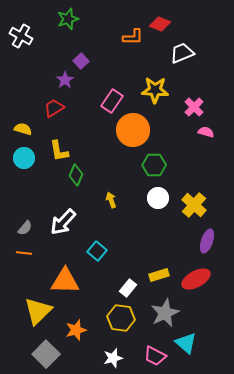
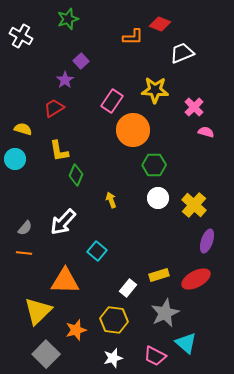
cyan circle: moved 9 px left, 1 px down
yellow hexagon: moved 7 px left, 2 px down
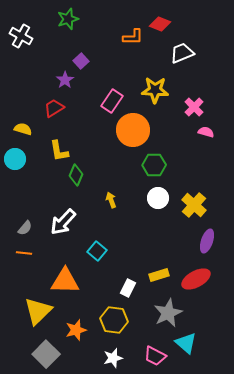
white rectangle: rotated 12 degrees counterclockwise
gray star: moved 3 px right
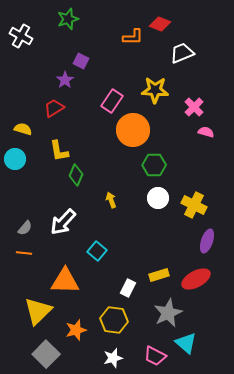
purple square: rotated 21 degrees counterclockwise
yellow cross: rotated 15 degrees counterclockwise
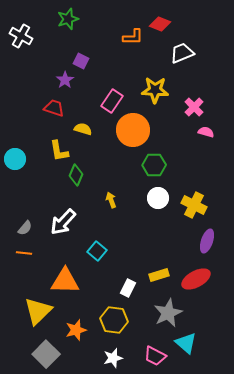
red trapezoid: rotated 50 degrees clockwise
yellow semicircle: moved 60 px right
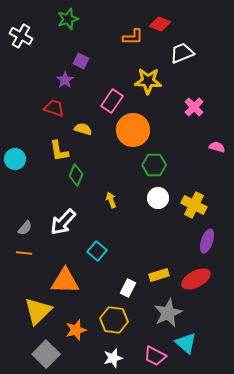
yellow star: moved 7 px left, 9 px up
pink semicircle: moved 11 px right, 15 px down
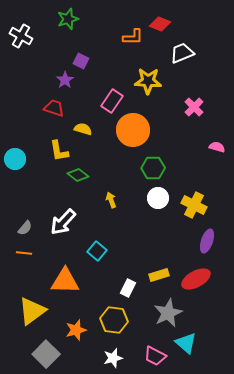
green hexagon: moved 1 px left, 3 px down
green diamond: moved 2 px right; rotated 75 degrees counterclockwise
yellow triangle: moved 6 px left; rotated 8 degrees clockwise
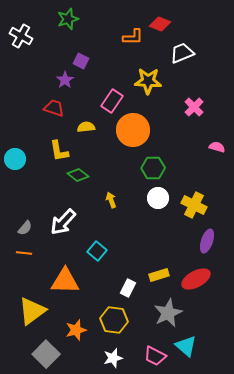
yellow semicircle: moved 3 px right, 2 px up; rotated 24 degrees counterclockwise
cyan triangle: moved 3 px down
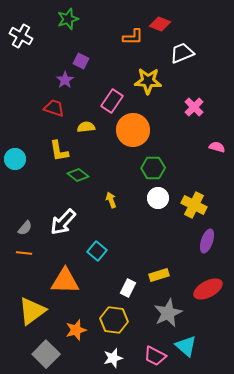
red ellipse: moved 12 px right, 10 px down
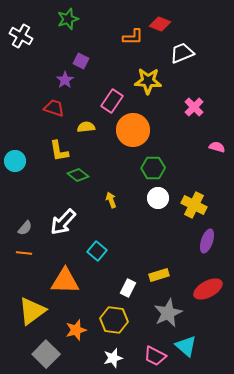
cyan circle: moved 2 px down
